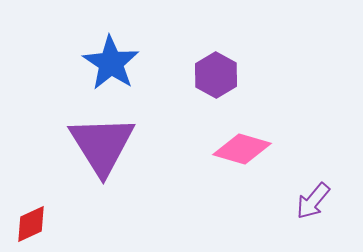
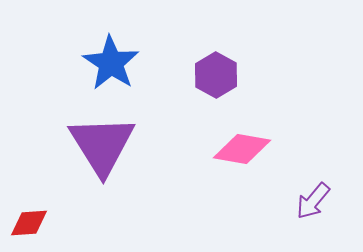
pink diamond: rotated 6 degrees counterclockwise
red diamond: moved 2 px left, 1 px up; rotated 21 degrees clockwise
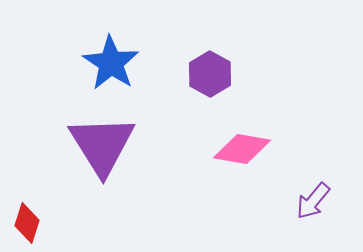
purple hexagon: moved 6 px left, 1 px up
red diamond: moved 2 px left; rotated 69 degrees counterclockwise
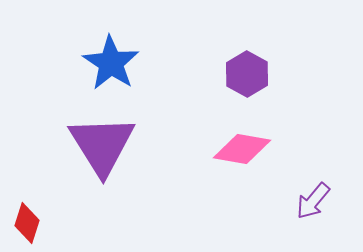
purple hexagon: moved 37 px right
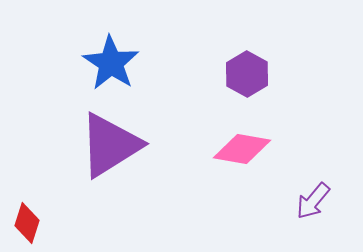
purple triangle: moved 8 px right; rotated 30 degrees clockwise
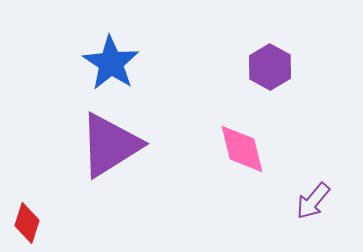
purple hexagon: moved 23 px right, 7 px up
pink diamond: rotated 66 degrees clockwise
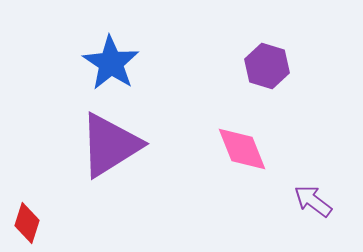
purple hexagon: moved 3 px left, 1 px up; rotated 12 degrees counterclockwise
pink diamond: rotated 8 degrees counterclockwise
purple arrow: rotated 87 degrees clockwise
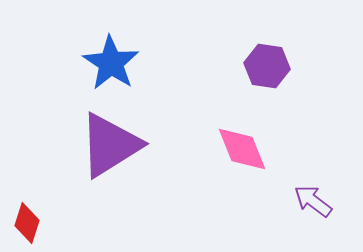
purple hexagon: rotated 9 degrees counterclockwise
